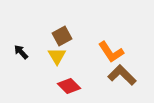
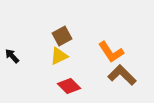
black arrow: moved 9 px left, 4 px down
yellow triangle: moved 2 px right; rotated 36 degrees clockwise
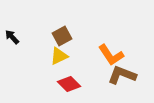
orange L-shape: moved 3 px down
black arrow: moved 19 px up
brown L-shape: rotated 24 degrees counterclockwise
red diamond: moved 2 px up
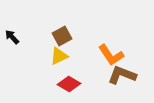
red diamond: rotated 15 degrees counterclockwise
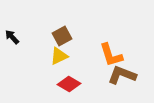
orange L-shape: rotated 16 degrees clockwise
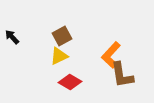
orange L-shape: rotated 60 degrees clockwise
brown L-shape: rotated 120 degrees counterclockwise
red diamond: moved 1 px right, 2 px up
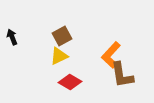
black arrow: rotated 21 degrees clockwise
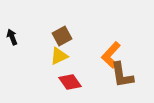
red diamond: rotated 25 degrees clockwise
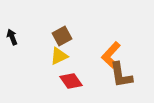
brown L-shape: moved 1 px left
red diamond: moved 1 px right, 1 px up
